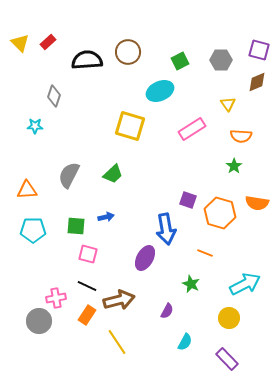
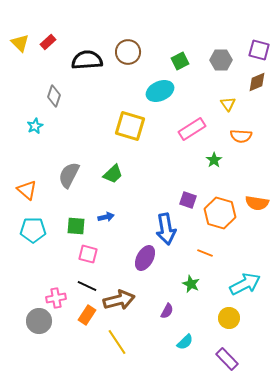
cyan star at (35, 126): rotated 28 degrees counterclockwise
green star at (234, 166): moved 20 px left, 6 px up
orange triangle at (27, 190): rotated 45 degrees clockwise
cyan semicircle at (185, 342): rotated 18 degrees clockwise
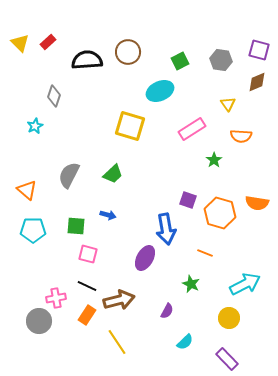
gray hexagon at (221, 60): rotated 10 degrees clockwise
blue arrow at (106, 217): moved 2 px right, 2 px up; rotated 28 degrees clockwise
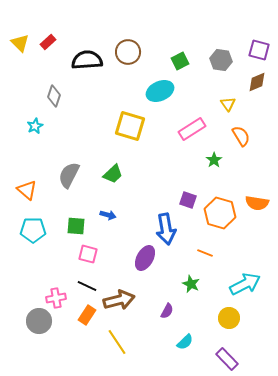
orange semicircle at (241, 136): rotated 125 degrees counterclockwise
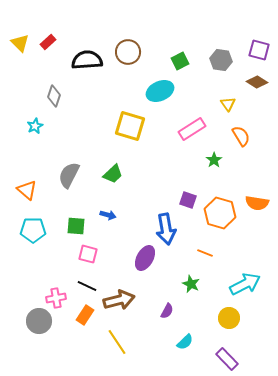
brown diamond at (257, 82): rotated 55 degrees clockwise
orange rectangle at (87, 315): moved 2 px left
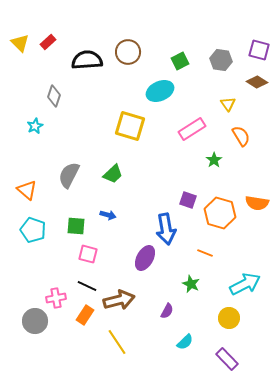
cyan pentagon at (33, 230): rotated 20 degrees clockwise
gray circle at (39, 321): moved 4 px left
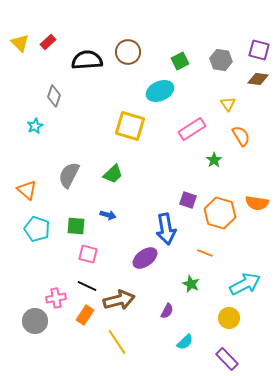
brown diamond at (257, 82): moved 1 px right, 3 px up; rotated 25 degrees counterclockwise
cyan pentagon at (33, 230): moved 4 px right, 1 px up
purple ellipse at (145, 258): rotated 25 degrees clockwise
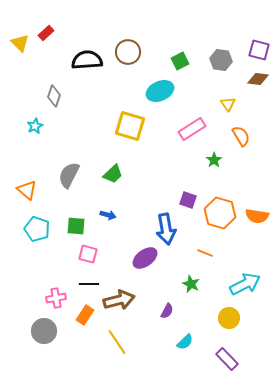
red rectangle at (48, 42): moved 2 px left, 9 px up
orange semicircle at (257, 203): moved 13 px down
black line at (87, 286): moved 2 px right, 2 px up; rotated 24 degrees counterclockwise
gray circle at (35, 321): moved 9 px right, 10 px down
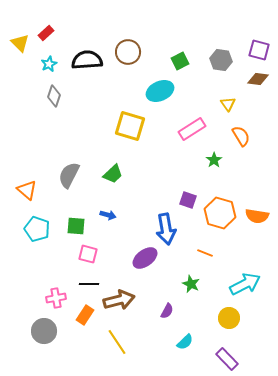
cyan star at (35, 126): moved 14 px right, 62 px up
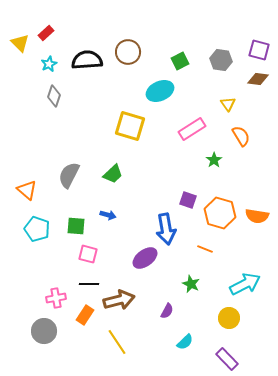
orange line at (205, 253): moved 4 px up
